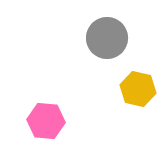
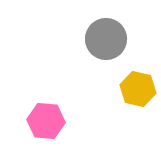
gray circle: moved 1 px left, 1 px down
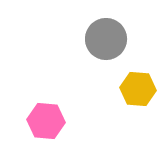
yellow hexagon: rotated 8 degrees counterclockwise
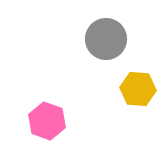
pink hexagon: moved 1 px right; rotated 15 degrees clockwise
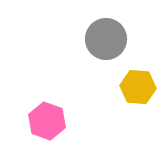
yellow hexagon: moved 2 px up
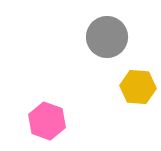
gray circle: moved 1 px right, 2 px up
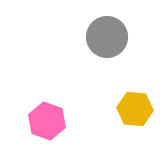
yellow hexagon: moved 3 px left, 22 px down
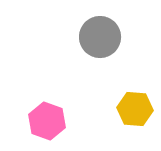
gray circle: moved 7 px left
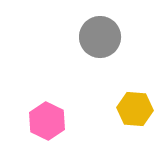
pink hexagon: rotated 6 degrees clockwise
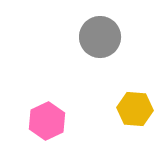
pink hexagon: rotated 9 degrees clockwise
